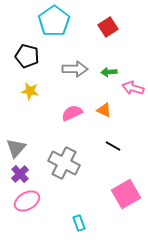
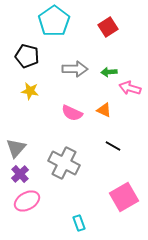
pink arrow: moved 3 px left
pink semicircle: rotated 130 degrees counterclockwise
pink square: moved 2 px left, 3 px down
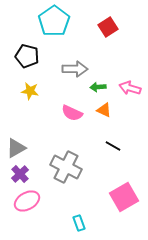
green arrow: moved 11 px left, 15 px down
gray triangle: rotated 20 degrees clockwise
gray cross: moved 2 px right, 4 px down
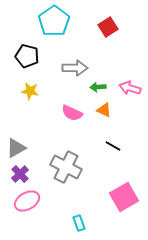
gray arrow: moved 1 px up
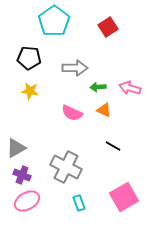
black pentagon: moved 2 px right, 2 px down; rotated 10 degrees counterclockwise
purple cross: moved 2 px right, 1 px down; rotated 24 degrees counterclockwise
cyan rectangle: moved 20 px up
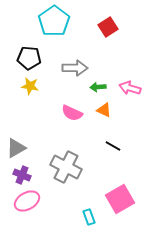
yellow star: moved 5 px up
pink square: moved 4 px left, 2 px down
cyan rectangle: moved 10 px right, 14 px down
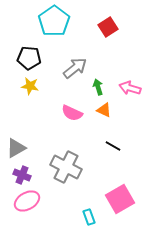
gray arrow: rotated 40 degrees counterclockwise
green arrow: rotated 77 degrees clockwise
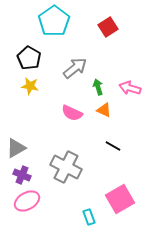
black pentagon: rotated 25 degrees clockwise
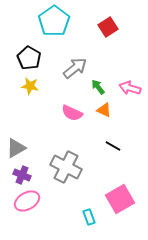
green arrow: rotated 21 degrees counterclockwise
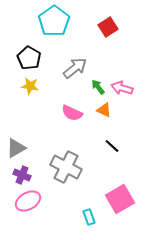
pink arrow: moved 8 px left
black line: moved 1 px left; rotated 14 degrees clockwise
pink ellipse: moved 1 px right
